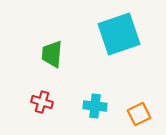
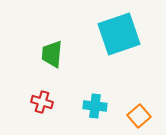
orange square: moved 2 px down; rotated 15 degrees counterclockwise
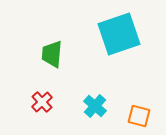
red cross: rotated 30 degrees clockwise
cyan cross: rotated 35 degrees clockwise
orange square: rotated 35 degrees counterclockwise
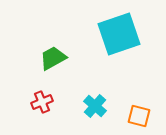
green trapezoid: moved 1 px right, 4 px down; rotated 56 degrees clockwise
red cross: rotated 20 degrees clockwise
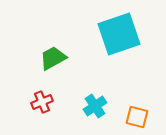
cyan cross: rotated 15 degrees clockwise
orange square: moved 2 px left, 1 px down
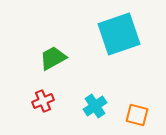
red cross: moved 1 px right, 1 px up
orange square: moved 2 px up
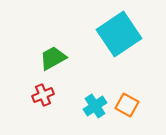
cyan square: rotated 15 degrees counterclockwise
red cross: moved 6 px up
orange square: moved 10 px left, 10 px up; rotated 15 degrees clockwise
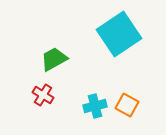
green trapezoid: moved 1 px right, 1 px down
red cross: rotated 35 degrees counterclockwise
cyan cross: rotated 20 degrees clockwise
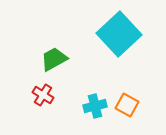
cyan square: rotated 9 degrees counterclockwise
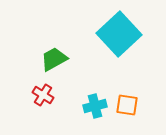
orange square: rotated 20 degrees counterclockwise
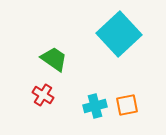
green trapezoid: rotated 64 degrees clockwise
orange square: rotated 20 degrees counterclockwise
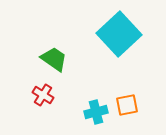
cyan cross: moved 1 px right, 6 px down
